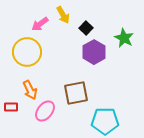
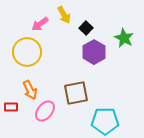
yellow arrow: moved 1 px right
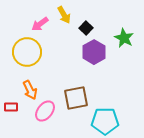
brown square: moved 5 px down
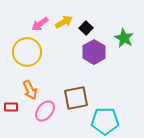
yellow arrow: moved 7 px down; rotated 90 degrees counterclockwise
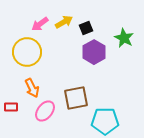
black square: rotated 24 degrees clockwise
orange arrow: moved 2 px right, 2 px up
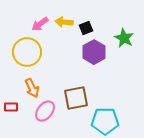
yellow arrow: rotated 144 degrees counterclockwise
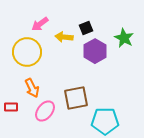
yellow arrow: moved 15 px down
purple hexagon: moved 1 px right, 1 px up
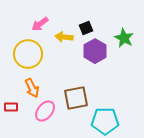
yellow circle: moved 1 px right, 2 px down
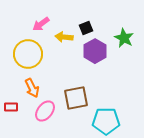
pink arrow: moved 1 px right
cyan pentagon: moved 1 px right
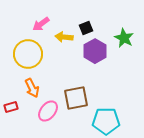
red rectangle: rotated 16 degrees counterclockwise
pink ellipse: moved 3 px right
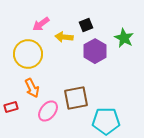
black square: moved 3 px up
